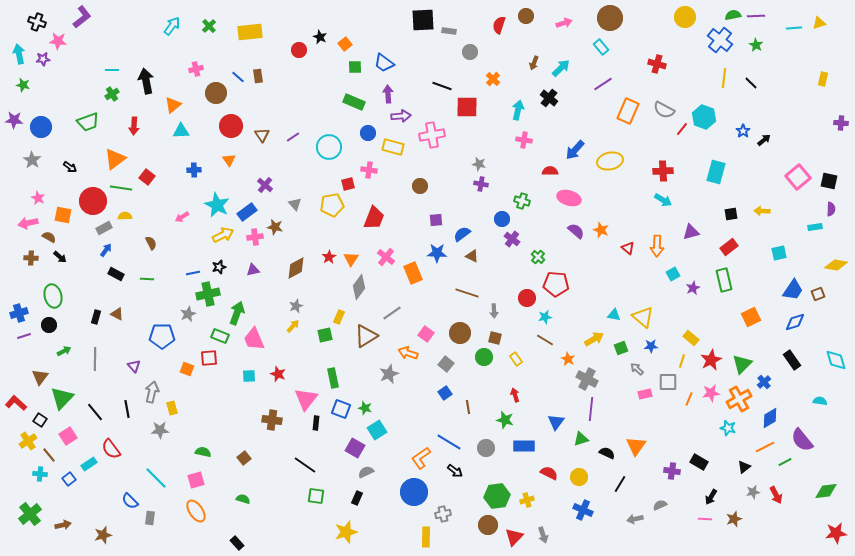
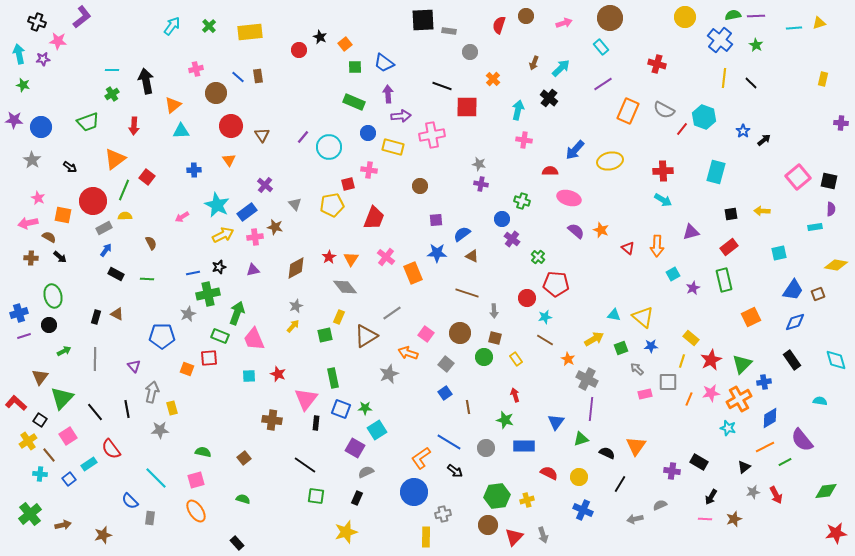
purple line at (293, 137): moved 10 px right; rotated 16 degrees counterclockwise
green line at (121, 188): moved 3 px right, 2 px down; rotated 75 degrees counterclockwise
gray diamond at (359, 287): moved 14 px left; rotated 75 degrees counterclockwise
blue cross at (764, 382): rotated 32 degrees clockwise
green star at (365, 408): rotated 16 degrees counterclockwise
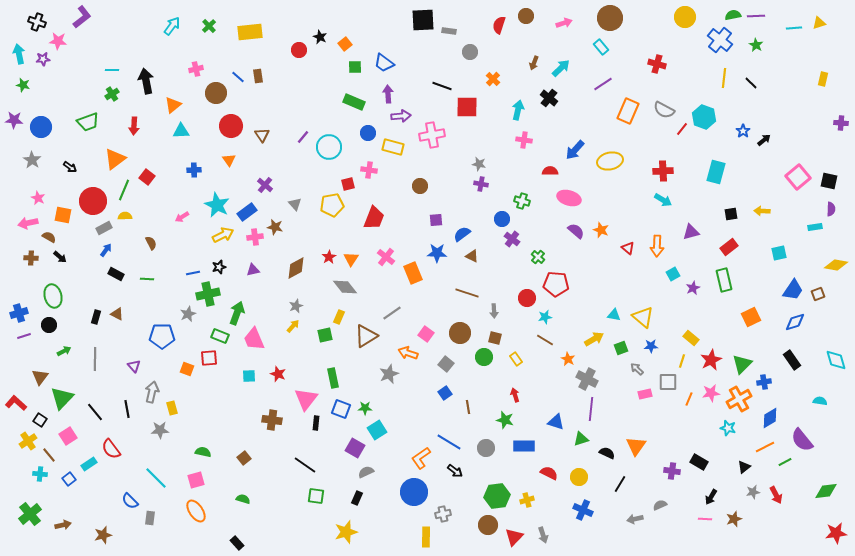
blue triangle at (556, 422): rotated 48 degrees counterclockwise
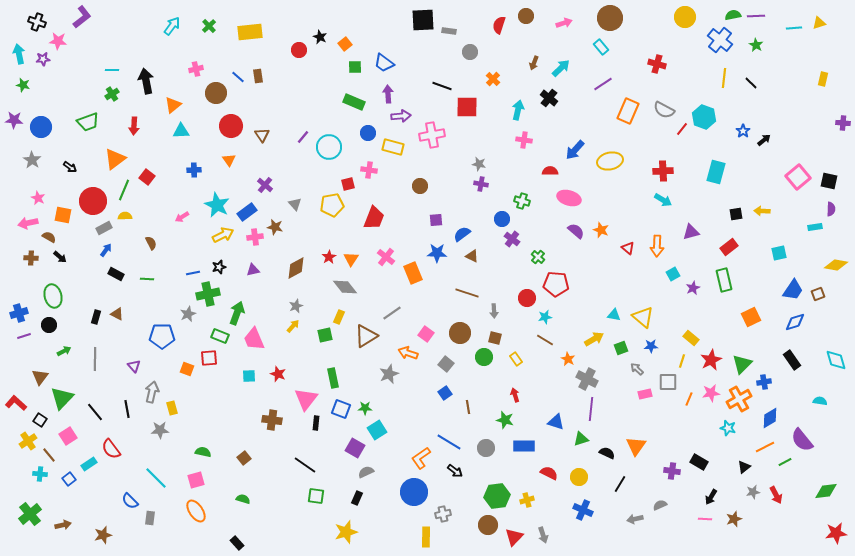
purple cross at (841, 123): moved 2 px right
black square at (731, 214): moved 5 px right
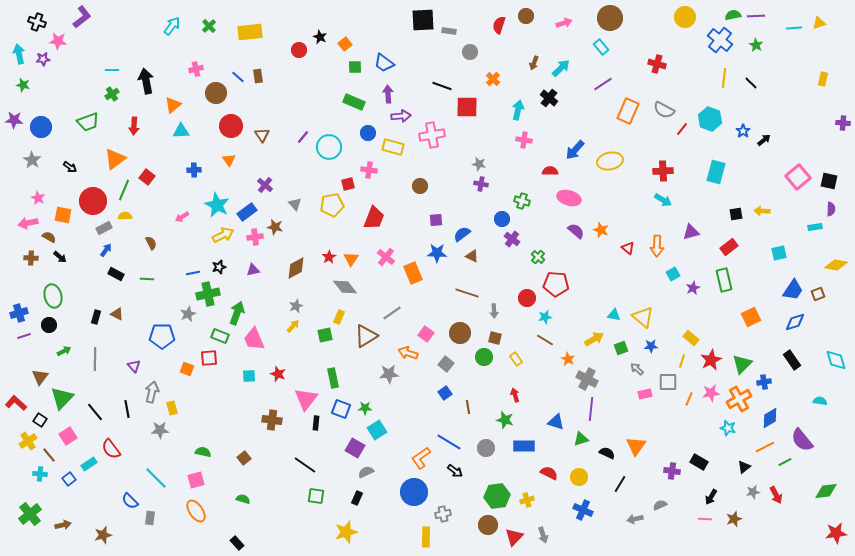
cyan hexagon at (704, 117): moved 6 px right, 2 px down
gray star at (389, 374): rotated 18 degrees clockwise
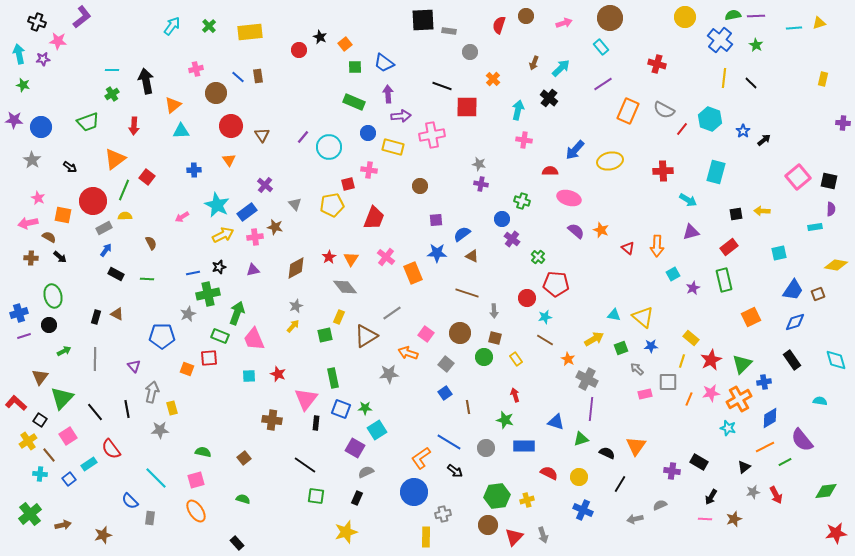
cyan arrow at (663, 200): moved 25 px right
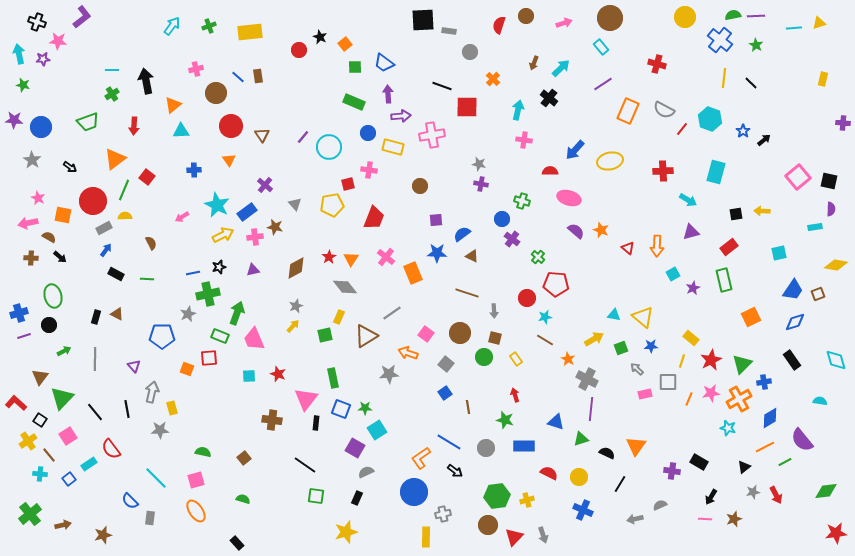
green cross at (209, 26): rotated 24 degrees clockwise
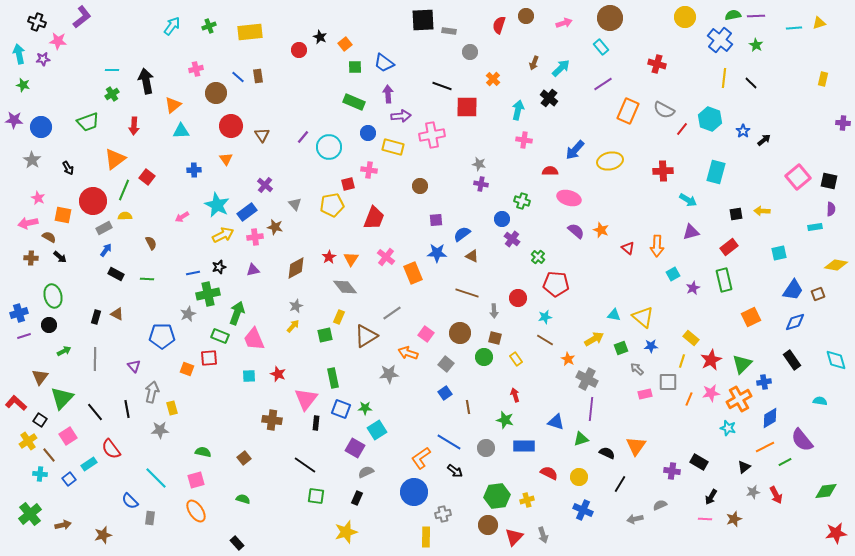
orange triangle at (229, 160): moved 3 px left, 1 px up
black arrow at (70, 167): moved 2 px left, 1 px down; rotated 24 degrees clockwise
red circle at (527, 298): moved 9 px left
